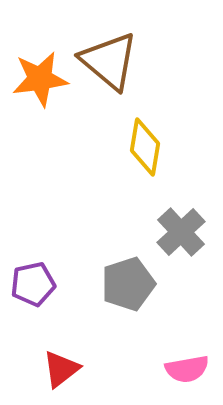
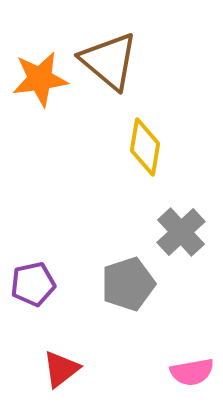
pink semicircle: moved 5 px right, 3 px down
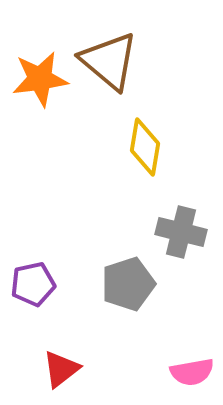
gray cross: rotated 33 degrees counterclockwise
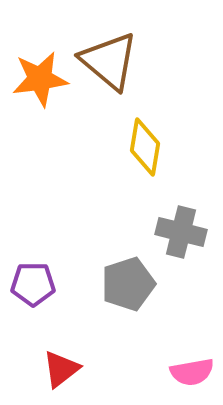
purple pentagon: rotated 12 degrees clockwise
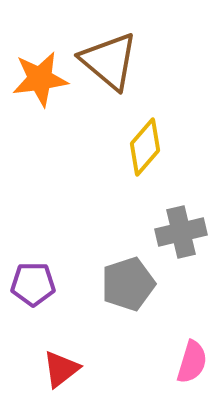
yellow diamond: rotated 32 degrees clockwise
gray cross: rotated 27 degrees counterclockwise
pink semicircle: moved 10 px up; rotated 63 degrees counterclockwise
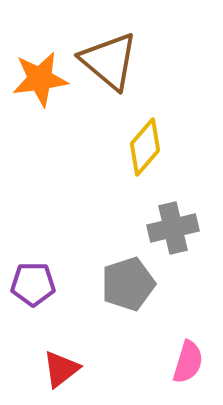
gray cross: moved 8 px left, 4 px up
pink semicircle: moved 4 px left
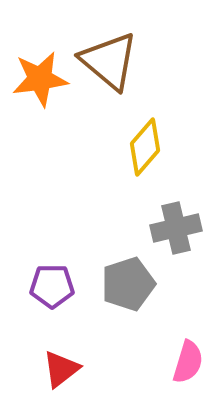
gray cross: moved 3 px right
purple pentagon: moved 19 px right, 2 px down
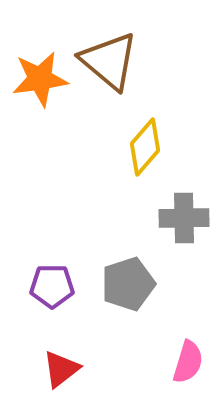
gray cross: moved 8 px right, 10 px up; rotated 12 degrees clockwise
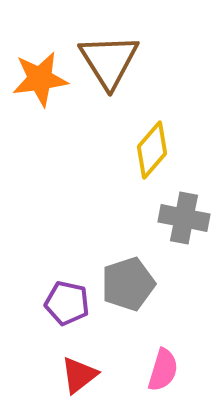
brown triangle: rotated 18 degrees clockwise
yellow diamond: moved 7 px right, 3 px down
gray cross: rotated 12 degrees clockwise
purple pentagon: moved 15 px right, 17 px down; rotated 12 degrees clockwise
pink semicircle: moved 25 px left, 8 px down
red triangle: moved 18 px right, 6 px down
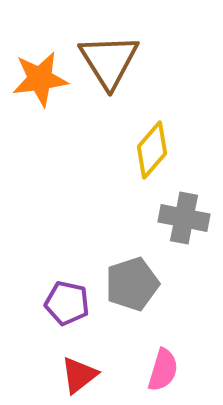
gray pentagon: moved 4 px right
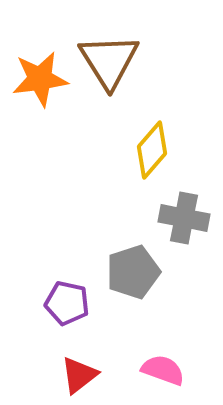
gray pentagon: moved 1 px right, 12 px up
pink semicircle: rotated 87 degrees counterclockwise
